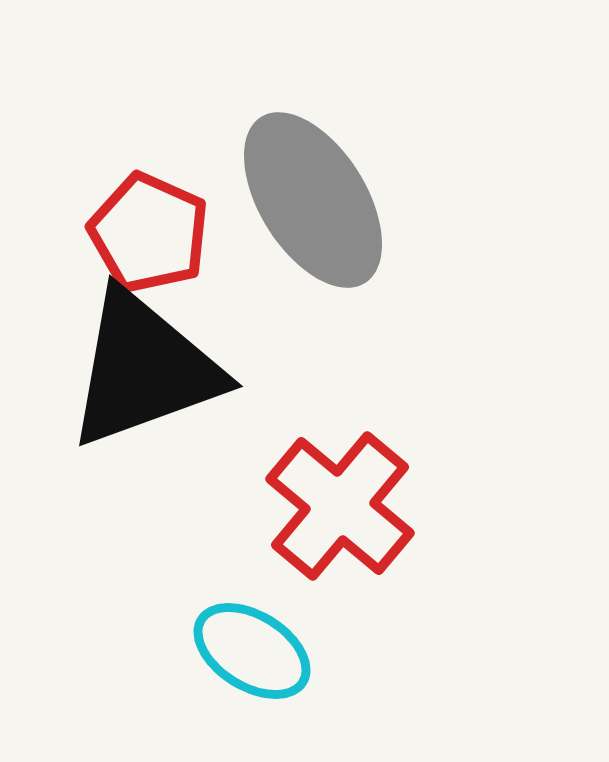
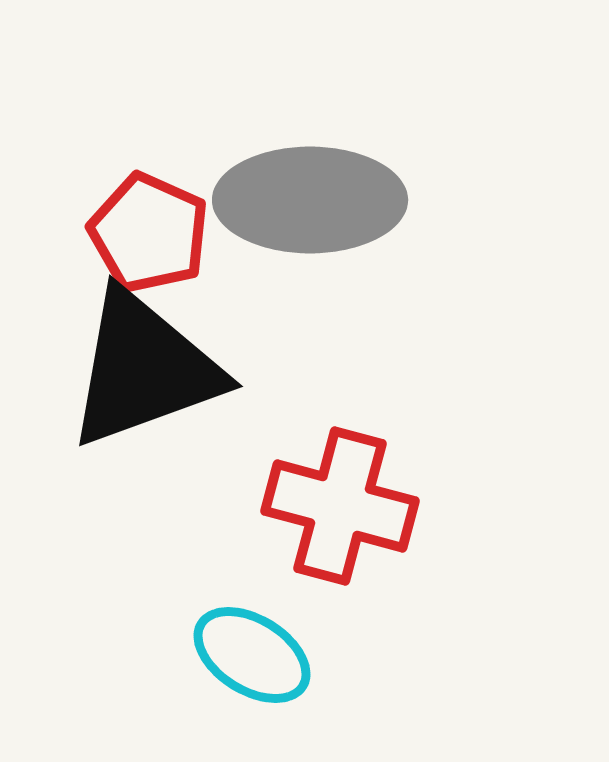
gray ellipse: moved 3 px left; rotated 58 degrees counterclockwise
red cross: rotated 25 degrees counterclockwise
cyan ellipse: moved 4 px down
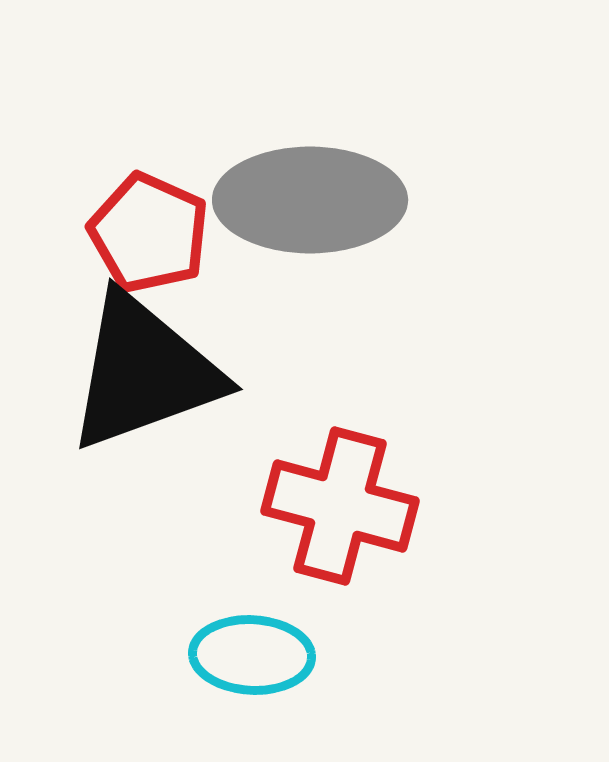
black triangle: moved 3 px down
cyan ellipse: rotated 29 degrees counterclockwise
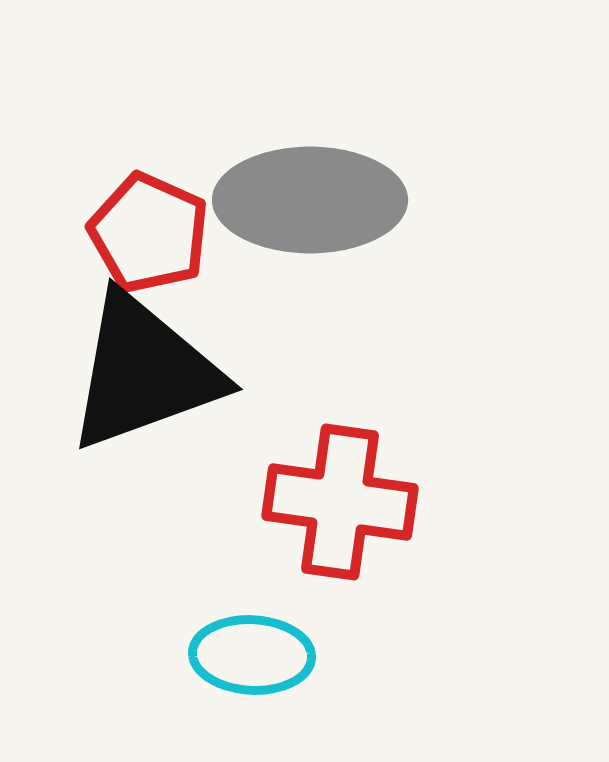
red cross: moved 4 px up; rotated 7 degrees counterclockwise
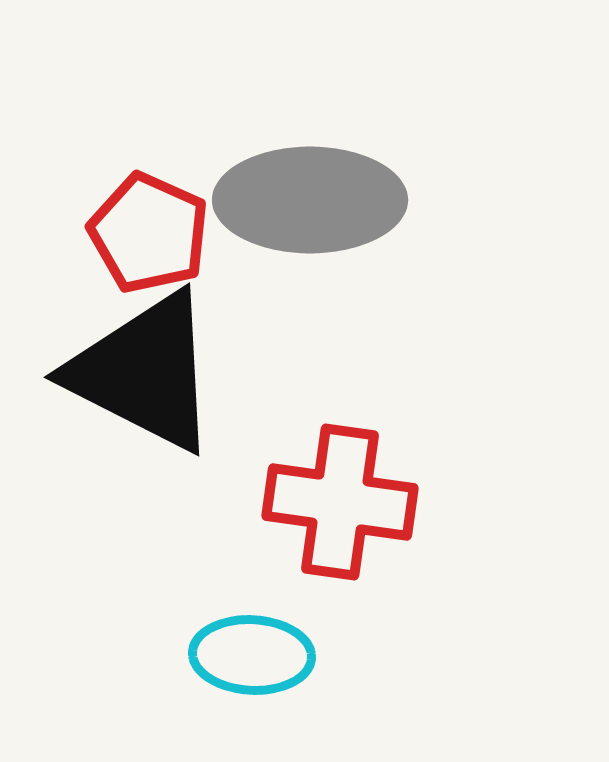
black triangle: rotated 47 degrees clockwise
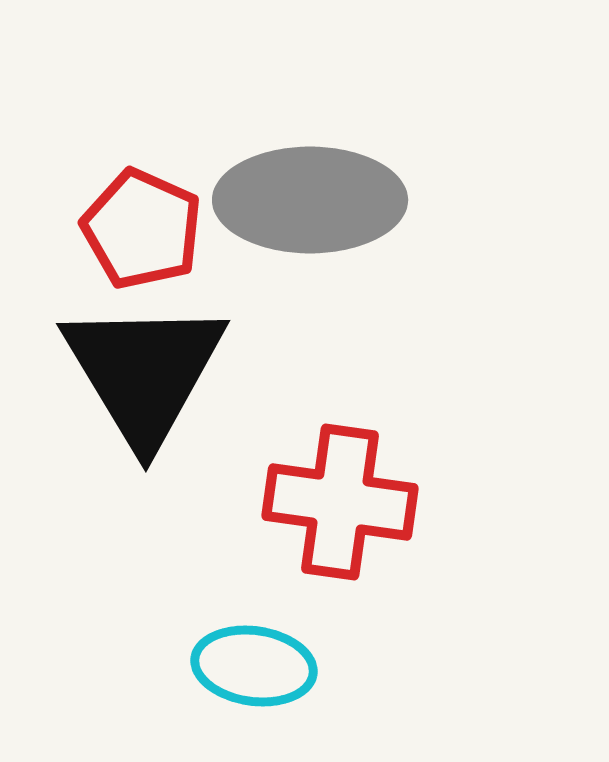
red pentagon: moved 7 px left, 4 px up
black triangle: rotated 32 degrees clockwise
cyan ellipse: moved 2 px right, 11 px down; rotated 5 degrees clockwise
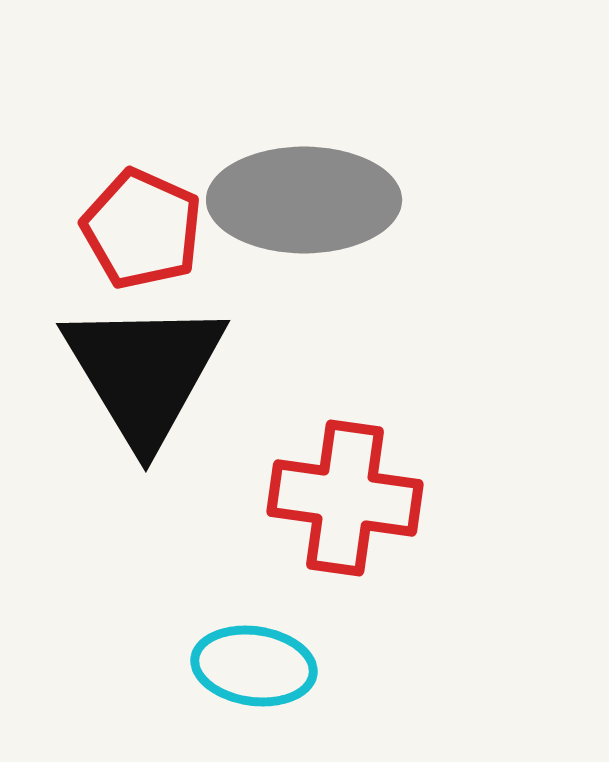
gray ellipse: moved 6 px left
red cross: moved 5 px right, 4 px up
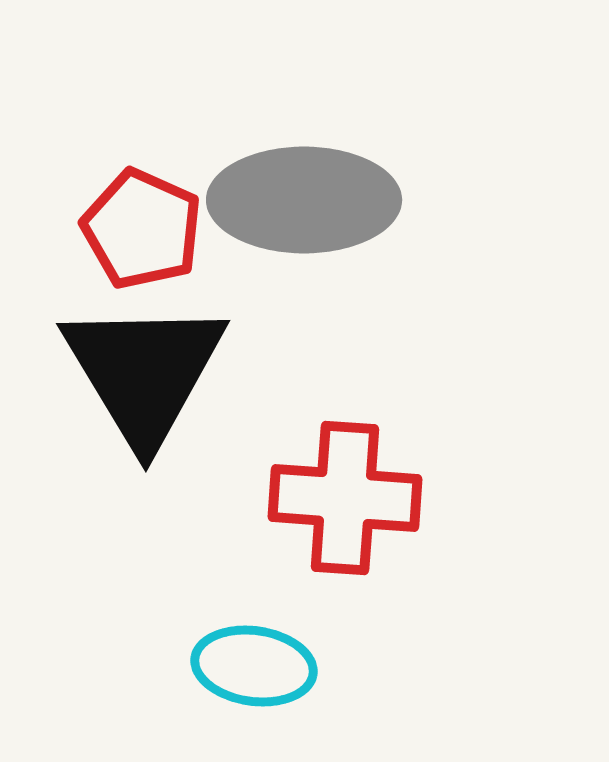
red cross: rotated 4 degrees counterclockwise
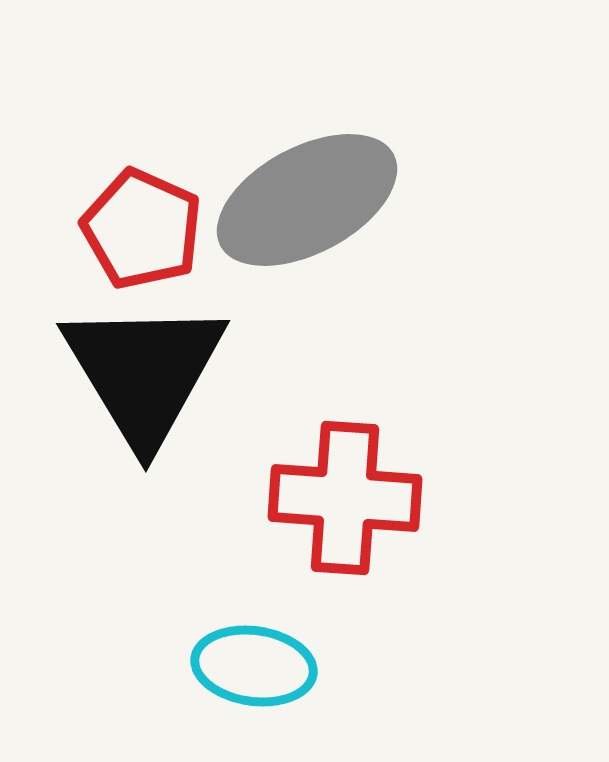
gray ellipse: moved 3 px right; rotated 28 degrees counterclockwise
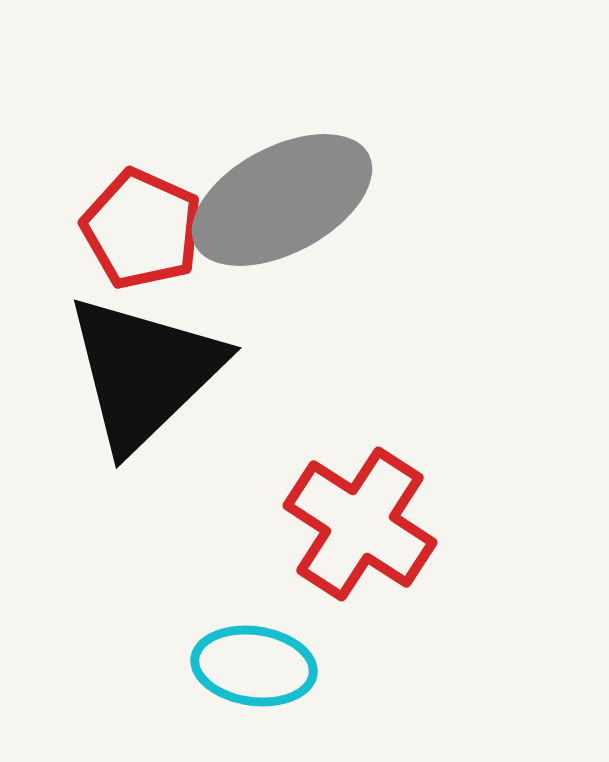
gray ellipse: moved 25 px left
black triangle: rotated 17 degrees clockwise
red cross: moved 15 px right, 26 px down; rotated 29 degrees clockwise
